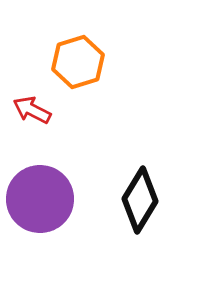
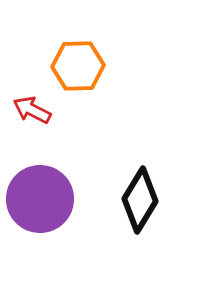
orange hexagon: moved 4 px down; rotated 15 degrees clockwise
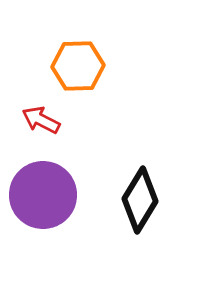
red arrow: moved 9 px right, 10 px down
purple circle: moved 3 px right, 4 px up
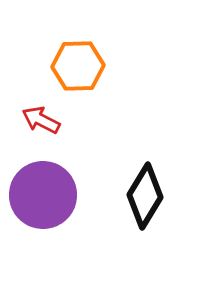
black diamond: moved 5 px right, 4 px up
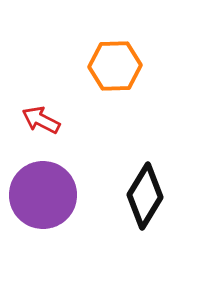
orange hexagon: moved 37 px right
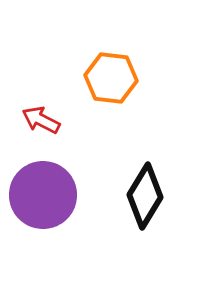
orange hexagon: moved 4 px left, 12 px down; rotated 9 degrees clockwise
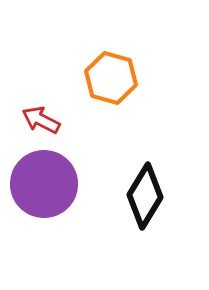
orange hexagon: rotated 9 degrees clockwise
purple circle: moved 1 px right, 11 px up
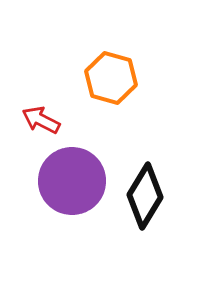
purple circle: moved 28 px right, 3 px up
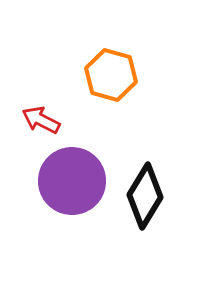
orange hexagon: moved 3 px up
